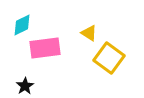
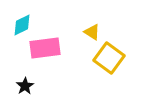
yellow triangle: moved 3 px right, 1 px up
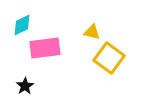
yellow triangle: rotated 18 degrees counterclockwise
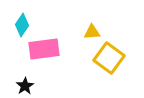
cyan diamond: rotated 30 degrees counterclockwise
yellow triangle: rotated 18 degrees counterclockwise
pink rectangle: moved 1 px left, 1 px down
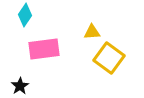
cyan diamond: moved 3 px right, 10 px up
black star: moved 5 px left
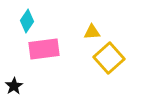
cyan diamond: moved 2 px right, 6 px down
yellow square: rotated 12 degrees clockwise
black star: moved 6 px left
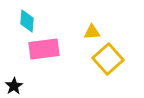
cyan diamond: rotated 30 degrees counterclockwise
yellow square: moved 1 px left, 1 px down
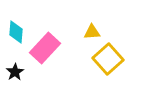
cyan diamond: moved 11 px left, 11 px down
pink rectangle: moved 1 px right, 1 px up; rotated 40 degrees counterclockwise
black star: moved 1 px right, 14 px up
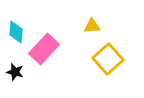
yellow triangle: moved 6 px up
pink rectangle: moved 1 px left, 1 px down
black star: rotated 24 degrees counterclockwise
